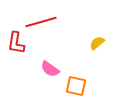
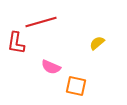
pink semicircle: moved 1 px right, 2 px up; rotated 12 degrees counterclockwise
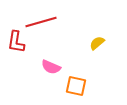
red L-shape: moved 1 px up
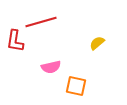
red L-shape: moved 1 px left, 1 px up
pink semicircle: rotated 36 degrees counterclockwise
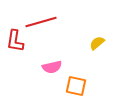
pink semicircle: moved 1 px right
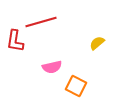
orange square: rotated 15 degrees clockwise
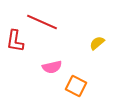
red line: moved 1 px right; rotated 40 degrees clockwise
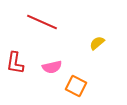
red L-shape: moved 22 px down
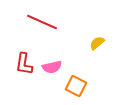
red L-shape: moved 9 px right, 1 px down
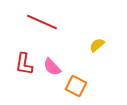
yellow semicircle: moved 2 px down
pink semicircle: rotated 60 degrees clockwise
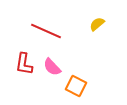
red line: moved 4 px right, 9 px down
yellow semicircle: moved 21 px up
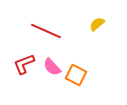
red L-shape: rotated 60 degrees clockwise
orange square: moved 11 px up
